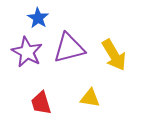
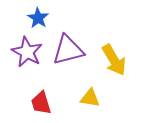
purple triangle: moved 1 px left, 2 px down
yellow arrow: moved 5 px down
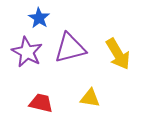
blue star: moved 1 px right
purple triangle: moved 2 px right, 2 px up
yellow arrow: moved 4 px right, 6 px up
red trapezoid: rotated 120 degrees clockwise
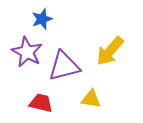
blue star: moved 3 px right, 1 px down; rotated 20 degrees clockwise
purple triangle: moved 6 px left, 18 px down
yellow arrow: moved 8 px left, 3 px up; rotated 72 degrees clockwise
yellow triangle: moved 1 px right, 1 px down
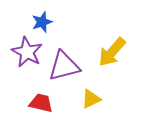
blue star: moved 3 px down
yellow arrow: moved 2 px right, 1 px down
yellow triangle: rotated 35 degrees counterclockwise
